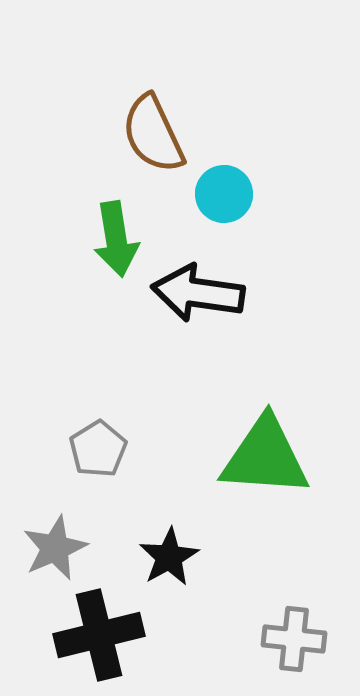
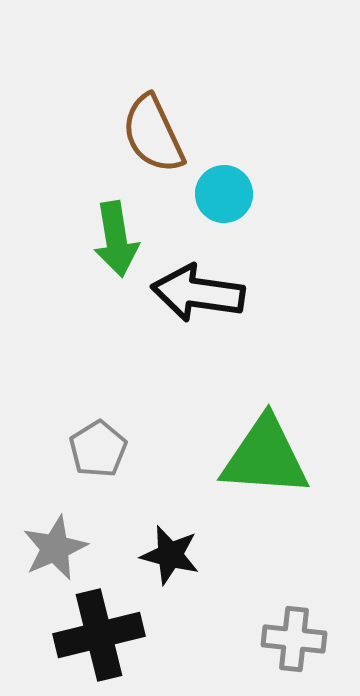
black star: moved 1 px right, 2 px up; rotated 28 degrees counterclockwise
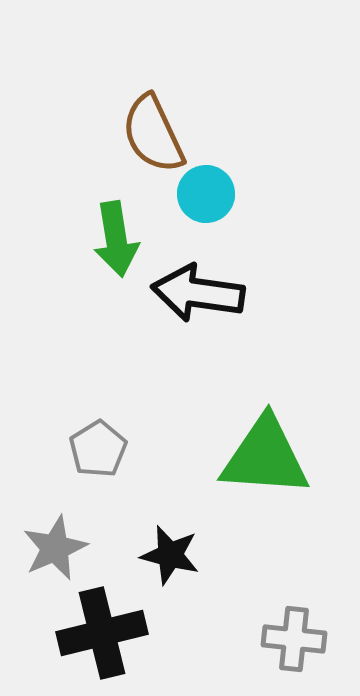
cyan circle: moved 18 px left
black cross: moved 3 px right, 2 px up
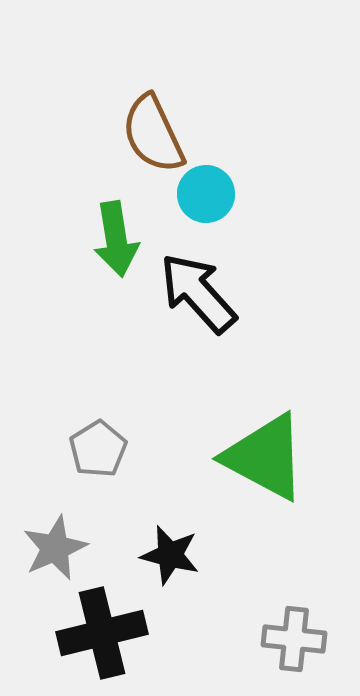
black arrow: rotated 40 degrees clockwise
green triangle: rotated 24 degrees clockwise
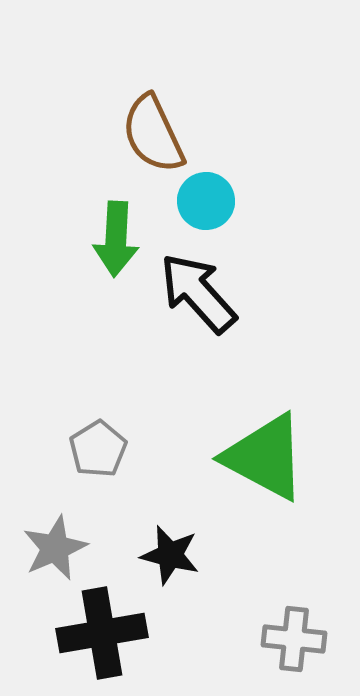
cyan circle: moved 7 px down
green arrow: rotated 12 degrees clockwise
black cross: rotated 4 degrees clockwise
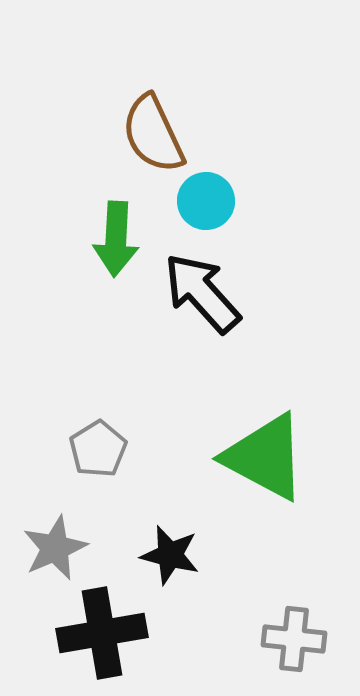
black arrow: moved 4 px right
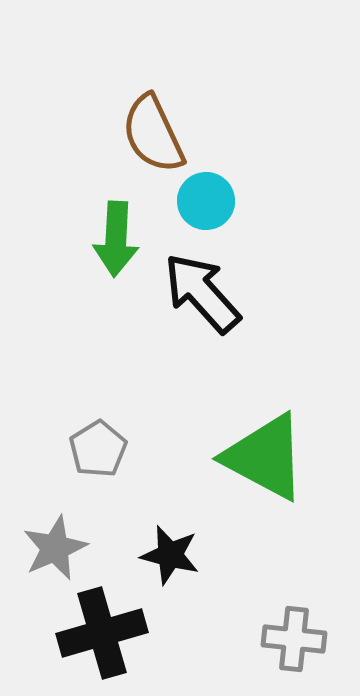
black cross: rotated 6 degrees counterclockwise
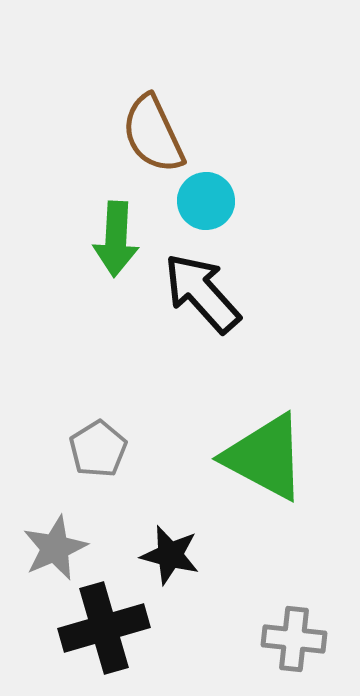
black cross: moved 2 px right, 5 px up
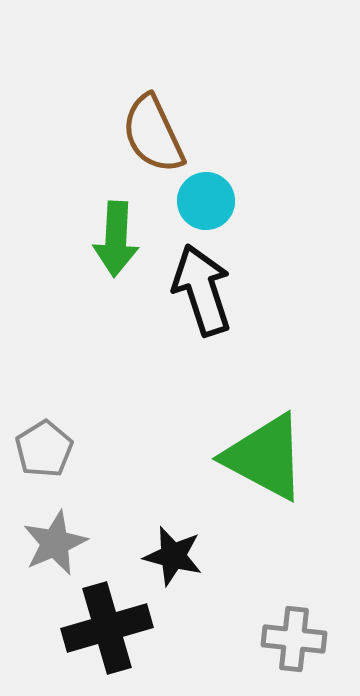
black arrow: moved 3 px up; rotated 24 degrees clockwise
gray pentagon: moved 54 px left
gray star: moved 5 px up
black star: moved 3 px right, 1 px down
black cross: moved 3 px right
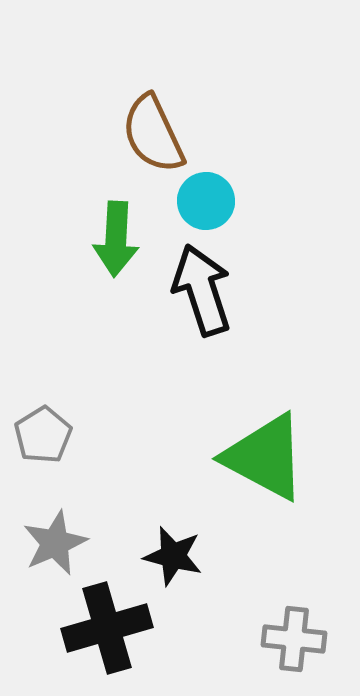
gray pentagon: moved 1 px left, 14 px up
